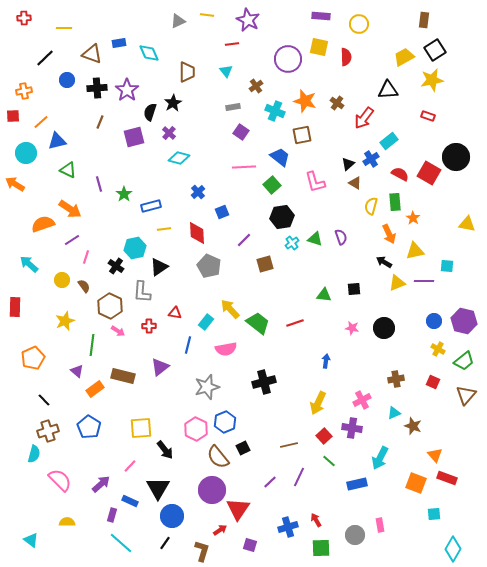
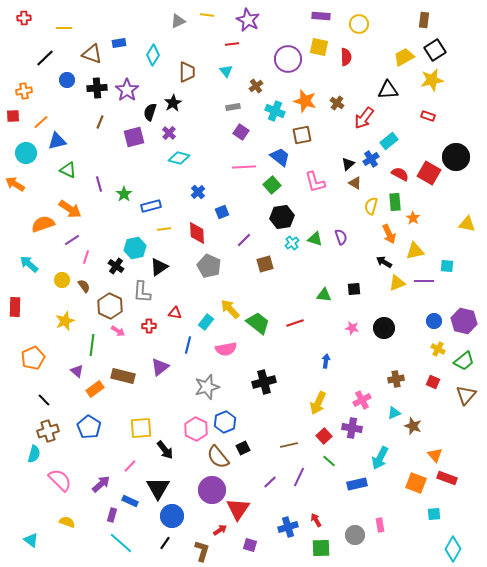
cyan diamond at (149, 53): moved 4 px right, 2 px down; rotated 55 degrees clockwise
yellow semicircle at (67, 522): rotated 21 degrees clockwise
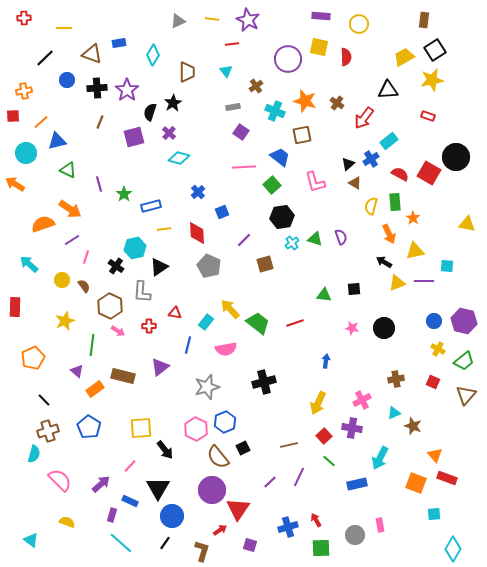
yellow line at (207, 15): moved 5 px right, 4 px down
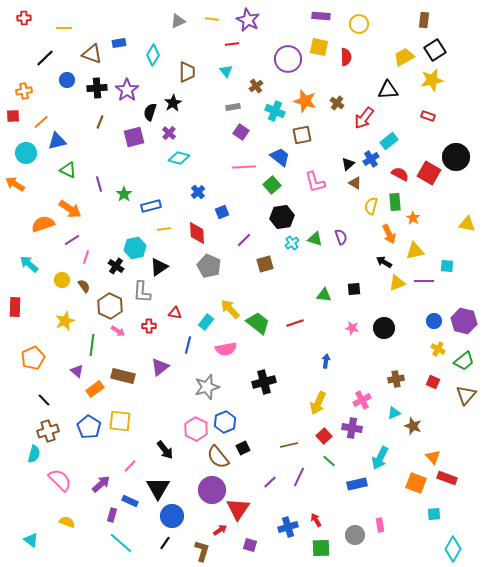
yellow square at (141, 428): moved 21 px left, 7 px up; rotated 10 degrees clockwise
orange triangle at (435, 455): moved 2 px left, 2 px down
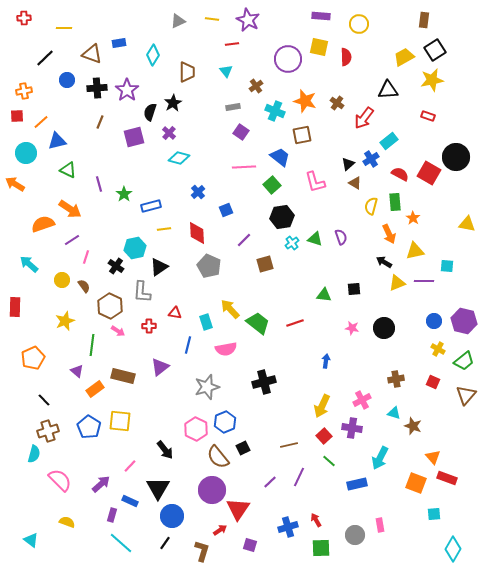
red square at (13, 116): moved 4 px right
blue square at (222, 212): moved 4 px right, 2 px up
cyan rectangle at (206, 322): rotated 56 degrees counterclockwise
yellow arrow at (318, 403): moved 4 px right, 3 px down
cyan triangle at (394, 413): rotated 40 degrees clockwise
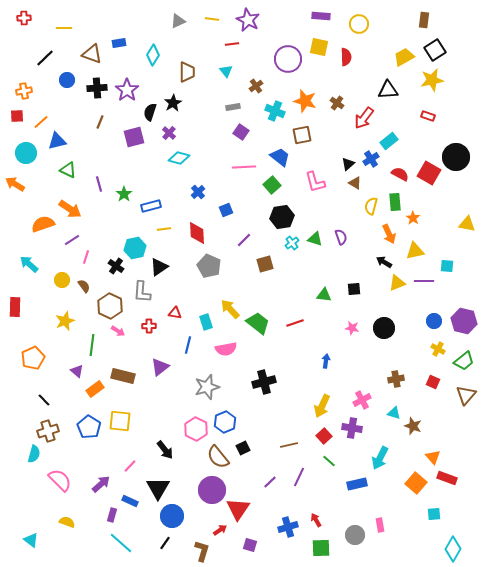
orange square at (416, 483): rotated 20 degrees clockwise
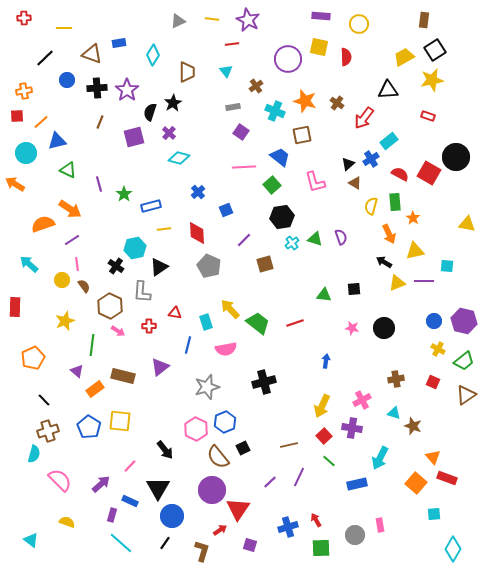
pink line at (86, 257): moved 9 px left, 7 px down; rotated 24 degrees counterclockwise
brown triangle at (466, 395): rotated 15 degrees clockwise
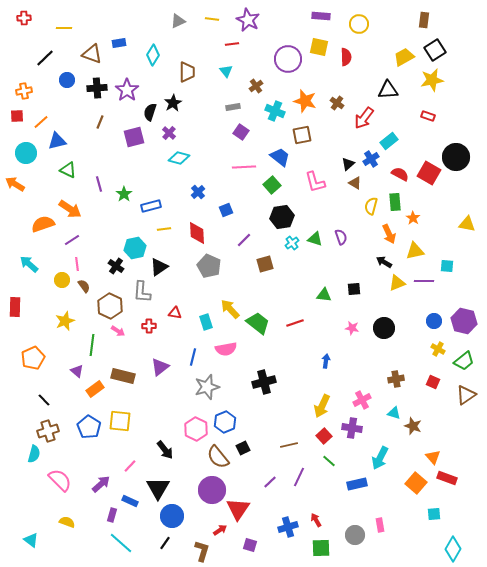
blue line at (188, 345): moved 5 px right, 12 px down
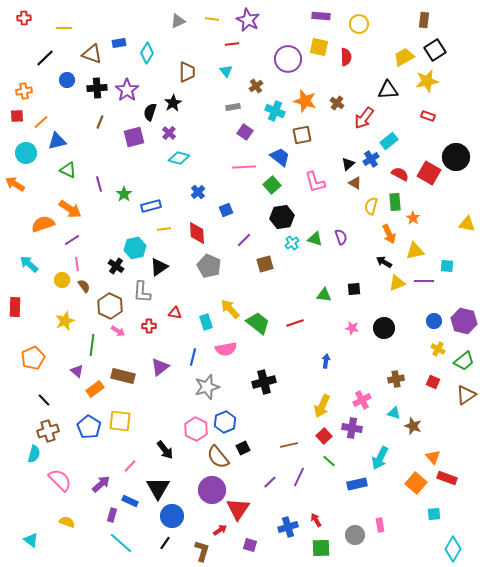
cyan diamond at (153, 55): moved 6 px left, 2 px up
yellow star at (432, 80): moved 5 px left, 1 px down
purple square at (241, 132): moved 4 px right
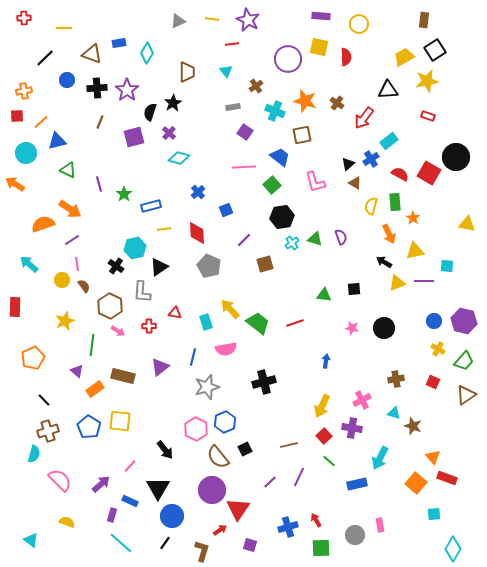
green trapezoid at (464, 361): rotated 10 degrees counterclockwise
black square at (243, 448): moved 2 px right, 1 px down
